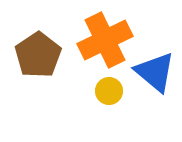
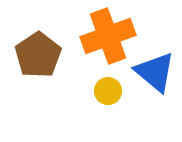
orange cross: moved 3 px right, 4 px up; rotated 6 degrees clockwise
yellow circle: moved 1 px left
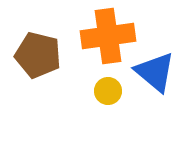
orange cross: rotated 12 degrees clockwise
brown pentagon: rotated 24 degrees counterclockwise
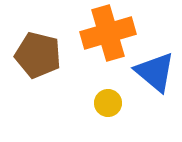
orange cross: moved 3 px up; rotated 8 degrees counterclockwise
yellow circle: moved 12 px down
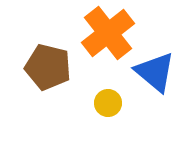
orange cross: rotated 22 degrees counterclockwise
brown pentagon: moved 10 px right, 12 px down
